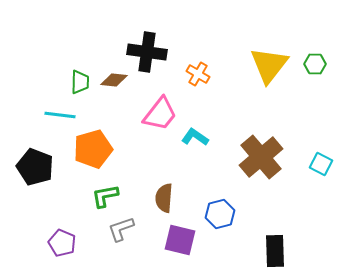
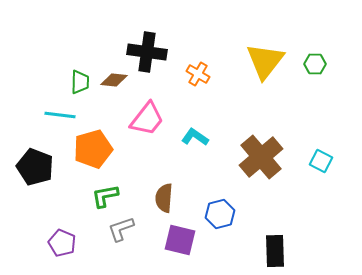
yellow triangle: moved 4 px left, 4 px up
pink trapezoid: moved 13 px left, 5 px down
cyan square: moved 3 px up
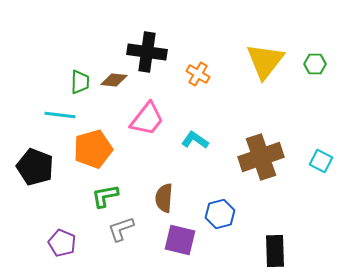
cyan L-shape: moved 3 px down
brown cross: rotated 21 degrees clockwise
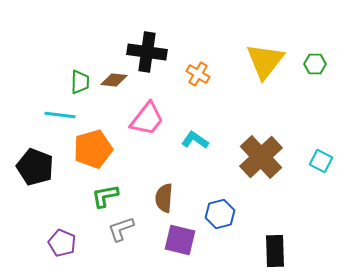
brown cross: rotated 24 degrees counterclockwise
